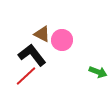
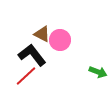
pink circle: moved 2 px left
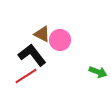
red line: rotated 10 degrees clockwise
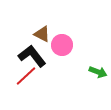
pink circle: moved 2 px right, 5 px down
black L-shape: moved 1 px down
red line: rotated 10 degrees counterclockwise
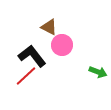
brown triangle: moved 7 px right, 7 px up
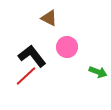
brown triangle: moved 9 px up
pink circle: moved 5 px right, 2 px down
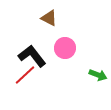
pink circle: moved 2 px left, 1 px down
green arrow: moved 3 px down
red line: moved 1 px left, 1 px up
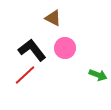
brown triangle: moved 4 px right
black L-shape: moved 6 px up
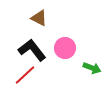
brown triangle: moved 14 px left
green arrow: moved 6 px left, 7 px up
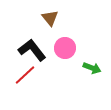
brown triangle: moved 11 px right; rotated 24 degrees clockwise
